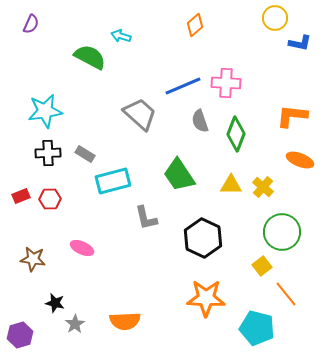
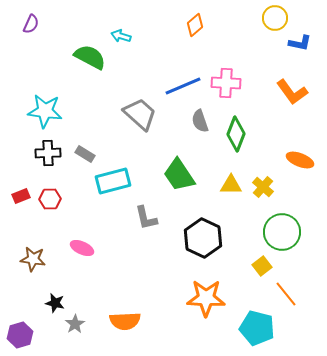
cyan star: rotated 16 degrees clockwise
orange L-shape: moved 24 px up; rotated 132 degrees counterclockwise
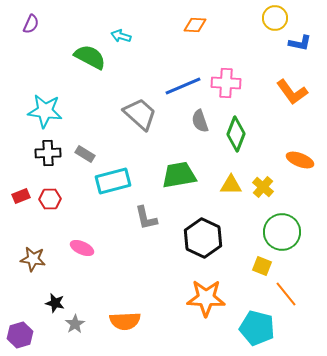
orange diamond: rotated 45 degrees clockwise
green trapezoid: rotated 114 degrees clockwise
yellow square: rotated 30 degrees counterclockwise
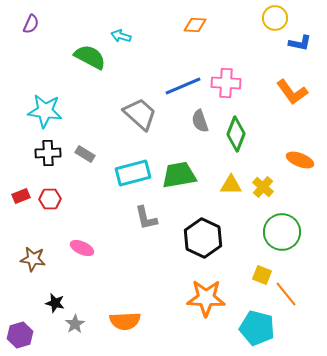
cyan rectangle: moved 20 px right, 8 px up
yellow square: moved 9 px down
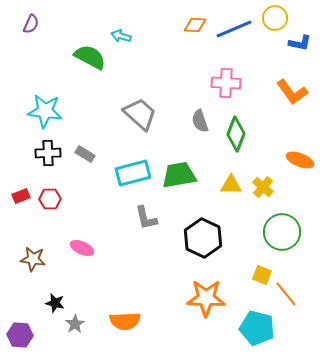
blue line: moved 51 px right, 57 px up
purple hexagon: rotated 20 degrees clockwise
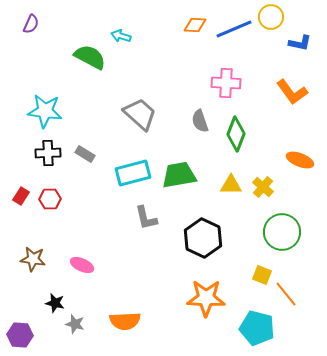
yellow circle: moved 4 px left, 1 px up
red rectangle: rotated 36 degrees counterclockwise
pink ellipse: moved 17 px down
gray star: rotated 24 degrees counterclockwise
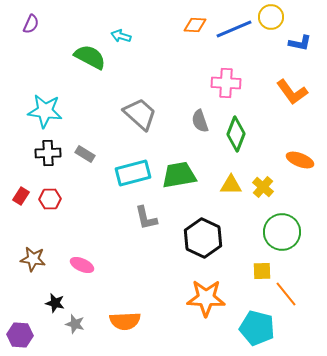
yellow square: moved 4 px up; rotated 24 degrees counterclockwise
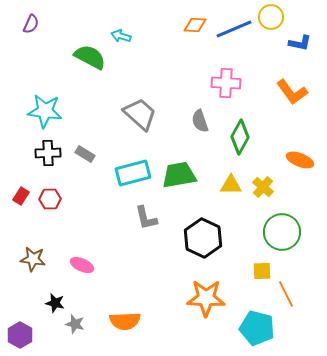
green diamond: moved 4 px right, 3 px down; rotated 8 degrees clockwise
orange line: rotated 12 degrees clockwise
purple hexagon: rotated 25 degrees clockwise
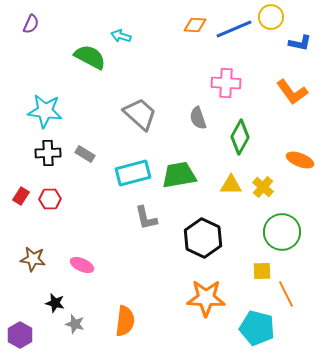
gray semicircle: moved 2 px left, 3 px up
orange semicircle: rotated 80 degrees counterclockwise
